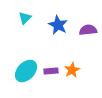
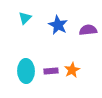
cyan ellipse: rotated 45 degrees counterclockwise
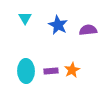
cyan triangle: rotated 16 degrees counterclockwise
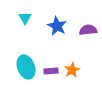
blue star: moved 1 px left, 1 px down
cyan ellipse: moved 4 px up; rotated 20 degrees counterclockwise
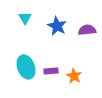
purple semicircle: moved 1 px left
orange star: moved 2 px right, 6 px down; rotated 14 degrees counterclockwise
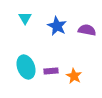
purple semicircle: rotated 18 degrees clockwise
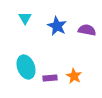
purple rectangle: moved 1 px left, 7 px down
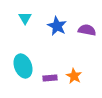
cyan ellipse: moved 3 px left, 1 px up
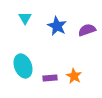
purple semicircle: rotated 30 degrees counterclockwise
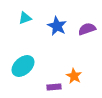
cyan triangle: rotated 40 degrees clockwise
purple semicircle: moved 1 px up
cyan ellipse: rotated 70 degrees clockwise
purple rectangle: moved 4 px right, 9 px down
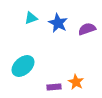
cyan triangle: moved 6 px right
blue star: moved 1 px right, 3 px up
orange star: moved 2 px right, 6 px down
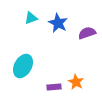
purple semicircle: moved 4 px down
cyan ellipse: rotated 20 degrees counterclockwise
